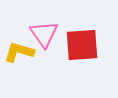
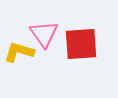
red square: moved 1 px left, 1 px up
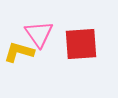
pink triangle: moved 5 px left
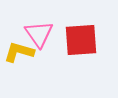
red square: moved 4 px up
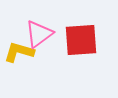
pink triangle: rotated 28 degrees clockwise
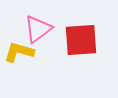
pink triangle: moved 1 px left, 5 px up
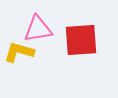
pink triangle: rotated 28 degrees clockwise
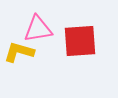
red square: moved 1 px left, 1 px down
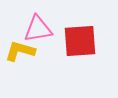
yellow L-shape: moved 1 px right, 1 px up
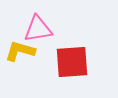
red square: moved 8 px left, 21 px down
